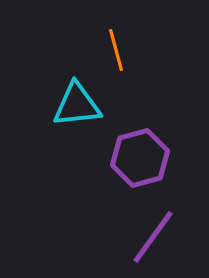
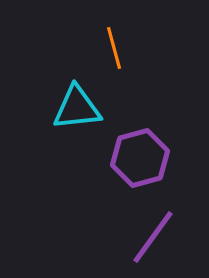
orange line: moved 2 px left, 2 px up
cyan triangle: moved 3 px down
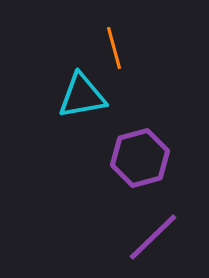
cyan triangle: moved 5 px right, 12 px up; rotated 4 degrees counterclockwise
purple line: rotated 10 degrees clockwise
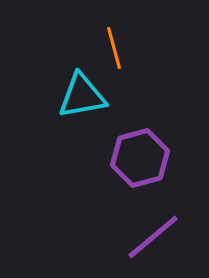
purple line: rotated 4 degrees clockwise
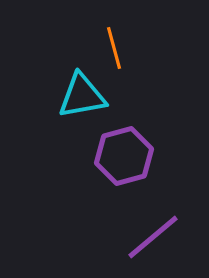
purple hexagon: moved 16 px left, 2 px up
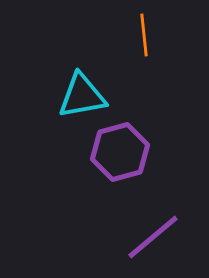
orange line: moved 30 px right, 13 px up; rotated 9 degrees clockwise
purple hexagon: moved 4 px left, 4 px up
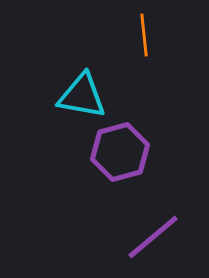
cyan triangle: rotated 20 degrees clockwise
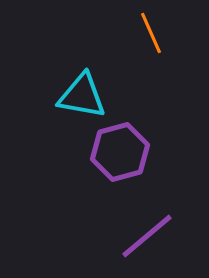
orange line: moved 7 px right, 2 px up; rotated 18 degrees counterclockwise
purple line: moved 6 px left, 1 px up
